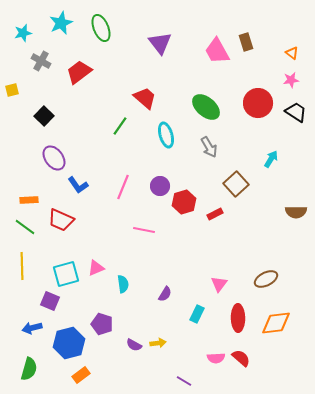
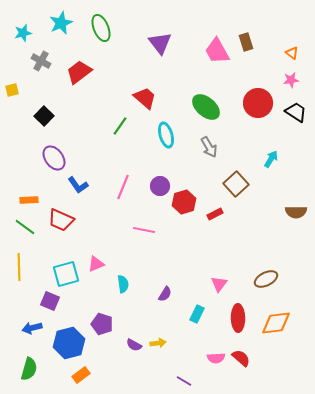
yellow line at (22, 266): moved 3 px left, 1 px down
pink triangle at (96, 268): moved 4 px up
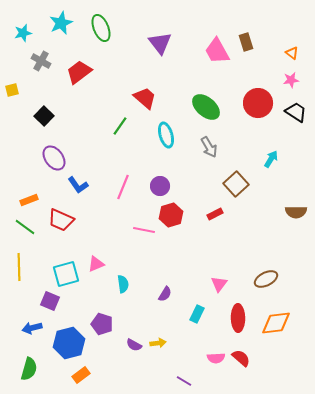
orange rectangle at (29, 200): rotated 18 degrees counterclockwise
red hexagon at (184, 202): moved 13 px left, 13 px down
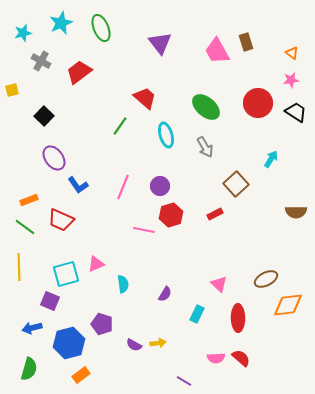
gray arrow at (209, 147): moved 4 px left
pink triangle at (219, 284): rotated 24 degrees counterclockwise
orange diamond at (276, 323): moved 12 px right, 18 px up
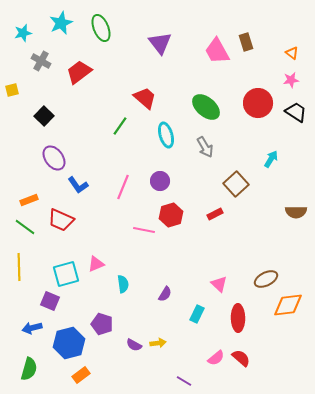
purple circle at (160, 186): moved 5 px up
pink semicircle at (216, 358): rotated 36 degrees counterclockwise
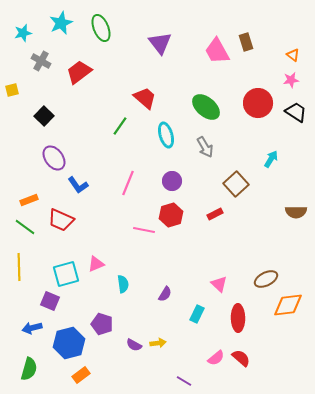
orange triangle at (292, 53): moved 1 px right, 2 px down
purple circle at (160, 181): moved 12 px right
pink line at (123, 187): moved 5 px right, 4 px up
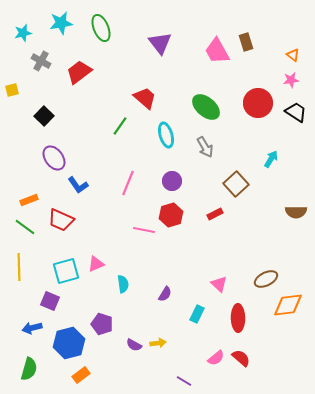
cyan star at (61, 23): rotated 15 degrees clockwise
cyan square at (66, 274): moved 3 px up
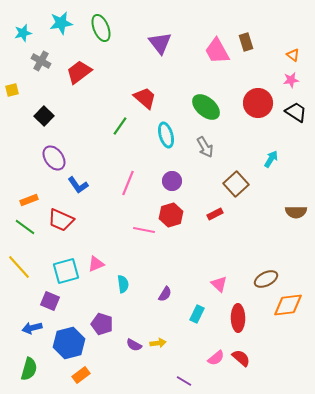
yellow line at (19, 267): rotated 40 degrees counterclockwise
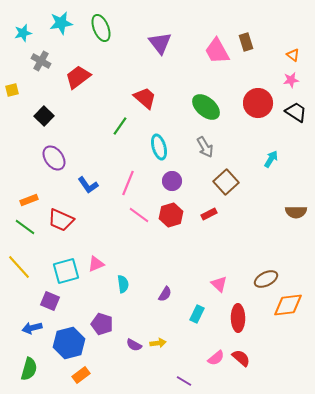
red trapezoid at (79, 72): moved 1 px left, 5 px down
cyan ellipse at (166, 135): moved 7 px left, 12 px down
brown square at (236, 184): moved 10 px left, 2 px up
blue L-shape at (78, 185): moved 10 px right
red rectangle at (215, 214): moved 6 px left
pink line at (144, 230): moved 5 px left, 15 px up; rotated 25 degrees clockwise
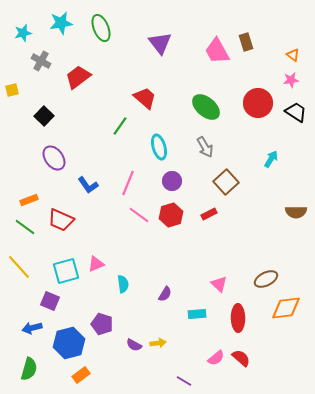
orange diamond at (288, 305): moved 2 px left, 3 px down
cyan rectangle at (197, 314): rotated 60 degrees clockwise
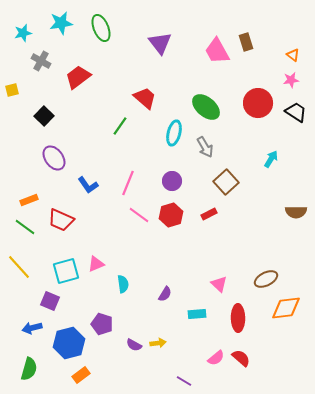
cyan ellipse at (159, 147): moved 15 px right, 14 px up; rotated 30 degrees clockwise
